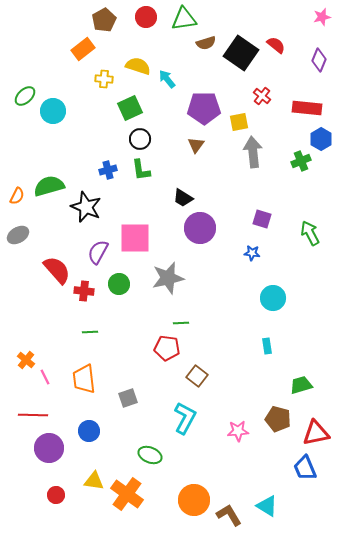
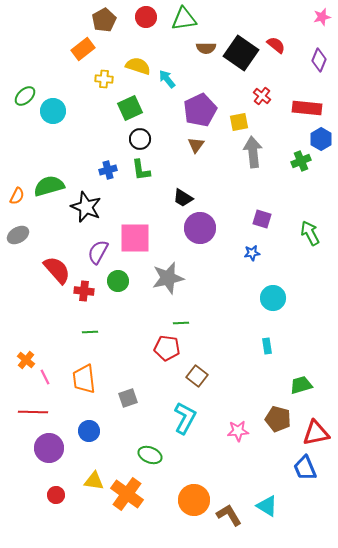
brown semicircle at (206, 43): moved 5 px down; rotated 18 degrees clockwise
purple pentagon at (204, 108): moved 4 px left, 2 px down; rotated 24 degrees counterclockwise
blue star at (252, 253): rotated 14 degrees counterclockwise
green circle at (119, 284): moved 1 px left, 3 px up
red line at (33, 415): moved 3 px up
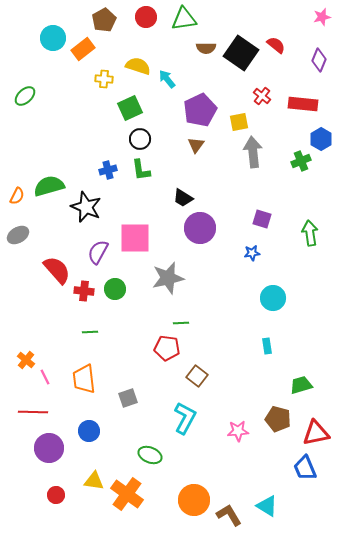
red rectangle at (307, 108): moved 4 px left, 4 px up
cyan circle at (53, 111): moved 73 px up
green arrow at (310, 233): rotated 20 degrees clockwise
green circle at (118, 281): moved 3 px left, 8 px down
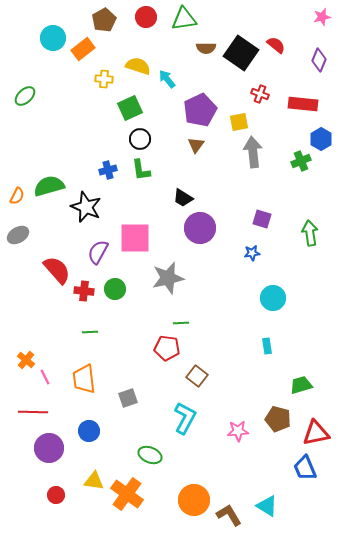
red cross at (262, 96): moved 2 px left, 2 px up; rotated 18 degrees counterclockwise
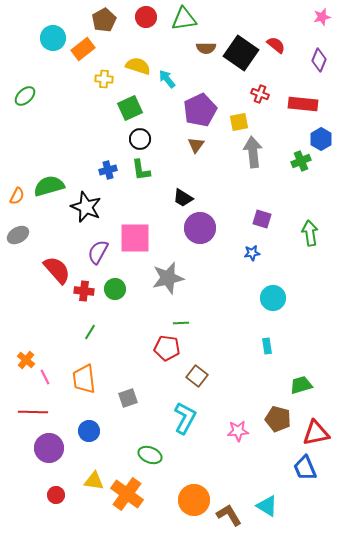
green line at (90, 332): rotated 56 degrees counterclockwise
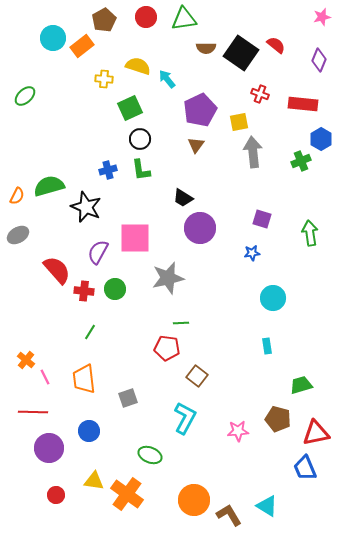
orange rectangle at (83, 49): moved 1 px left, 3 px up
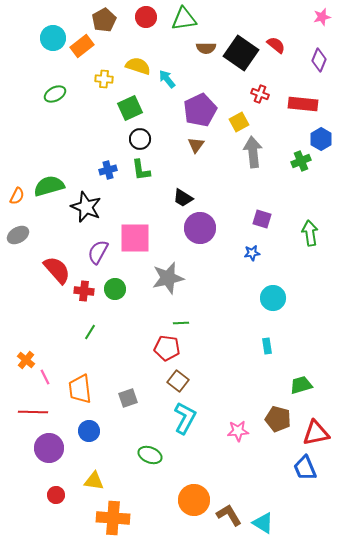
green ellipse at (25, 96): moved 30 px right, 2 px up; rotated 15 degrees clockwise
yellow square at (239, 122): rotated 18 degrees counterclockwise
brown square at (197, 376): moved 19 px left, 5 px down
orange trapezoid at (84, 379): moved 4 px left, 10 px down
orange cross at (127, 494): moved 14 px left, 24 px down; rotated 32 degrees counterclockwise
cyan triangle at (267, 506): moved 4 px left, 17 px down
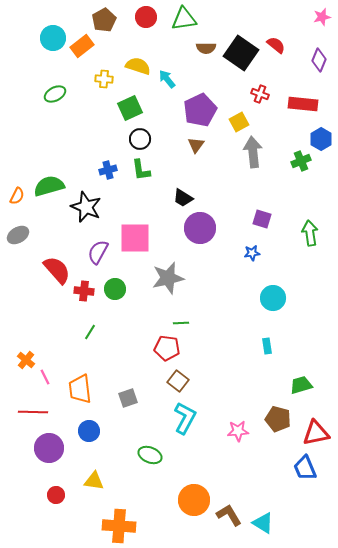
orange cross at (113, 518): moved 6 px right, 8 px down
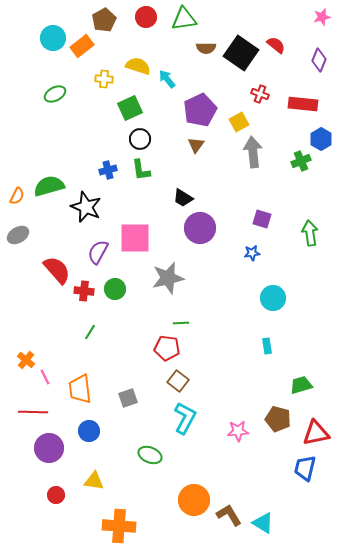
blue trapezoid at (305, 468): rotated 36 degrees clockwise
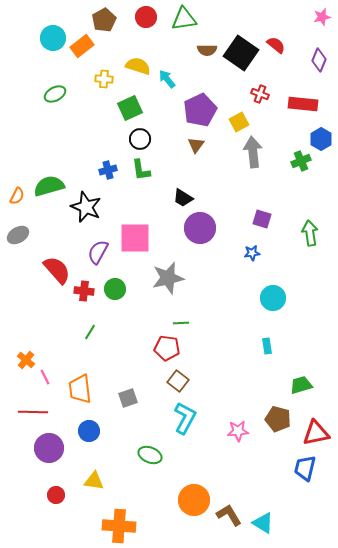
brown semicircle at (206, 48): moved 1 px right, 2 px down
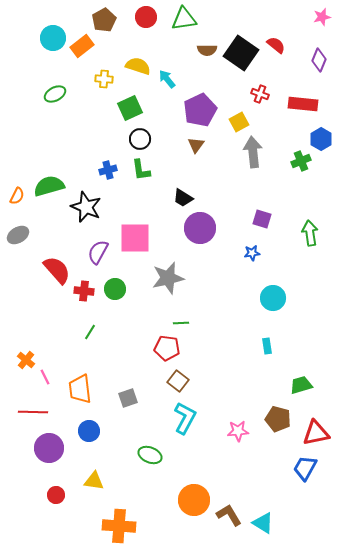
blue trapezoid at (305, 468): rotated 16 degrees clockwise
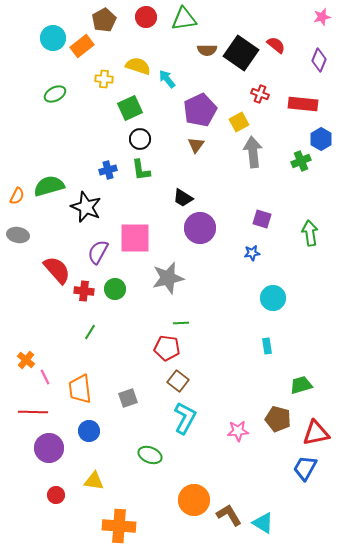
gray ellipse at (18, 235): rotated 40 degrees clockwise
